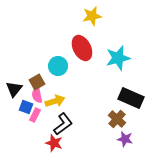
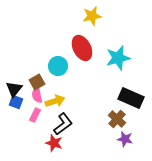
blue square: moved 10 px left, 5 px up
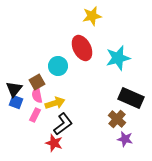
yellow arrow: moved 2 px down
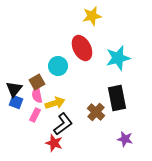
black rectangle: moved 14 px left; rotated 55 degrees clockwise
brown cross: moved 21 px left, 7 px up
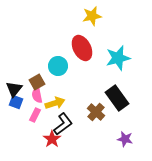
black rectangle: rotated 25 degrees counterclockwise
red star: moved 2 px left, 4 px up; rotated 18 degrees clockwise
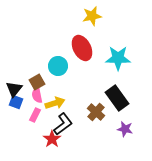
cyan star: rotated 15 degrees clockwise
purple star: moved 10 px up
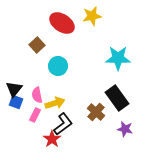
red ellipse: moved 20 px left, 25 px up; rotated 30 degrees counterclockwise
brown square: moved 37 px up; rotated 14 degrees counterclockwise
